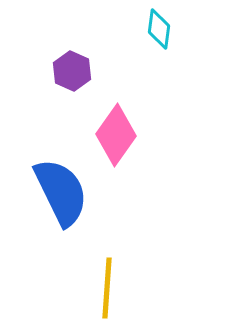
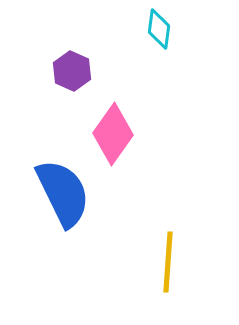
pink diamond: moved 3 px left, 1 px up
blue semicircle: moved 2 px right, 1 px down
yellow line: moved 61 px right, 26 px up
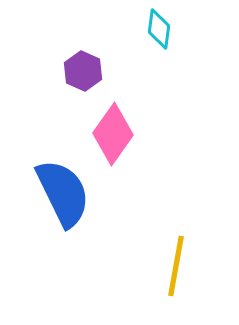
purple hexagon: moved 11 px right
yellow line: moved 8 px right, 4 px down; rotated 6 degrees clockwise
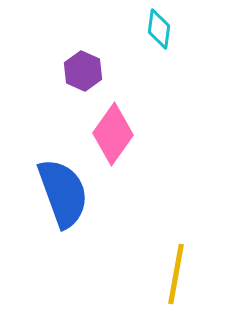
blue semicircle: rotated 6 degrees clockwise
yellow line: moved 8 px down
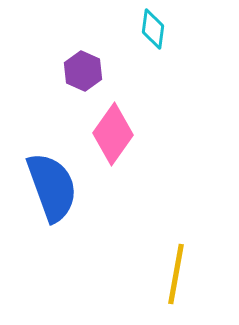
cyan diamond: moved 6 px left
blue semicircle: moved 11 px left, 6 px up
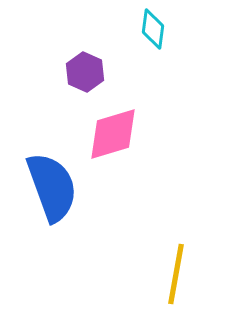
purple hexagon: moved 2 px right, 1 px down
pink diamond: rotated 38 degrees clockwise
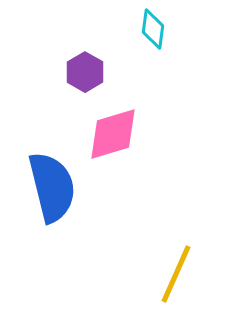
purple hexagon: rotated 6 degrees clockwise
blue semicircle: rotated 6 degrees clockwise
yellow line: rotated 14 degrees clockwise
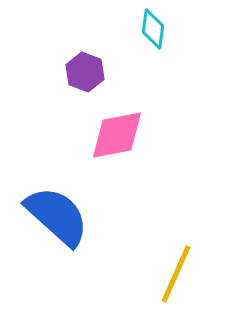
purple hexagon: rotated 9 degrees counterclockwise
pink diamond: moved 4 px right, 1 px down; rotated 6 degrees clockwise
blue semicircle: moved 5 px right, 29 px down; rotated 34 degrees counterclockwise
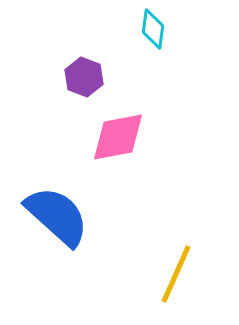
purple hexagon: moved 1 px left, 5 px down
pink diamond: moved 1 px right, 2 px down
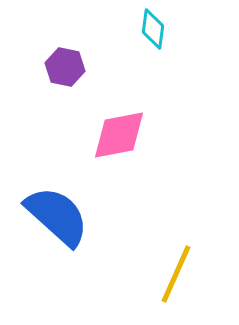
purple hexagon: moved 19 px left, 10 px up; rotated 9 degrees counterclockwise
pink diamond: moved 1 px right, 2 px up
